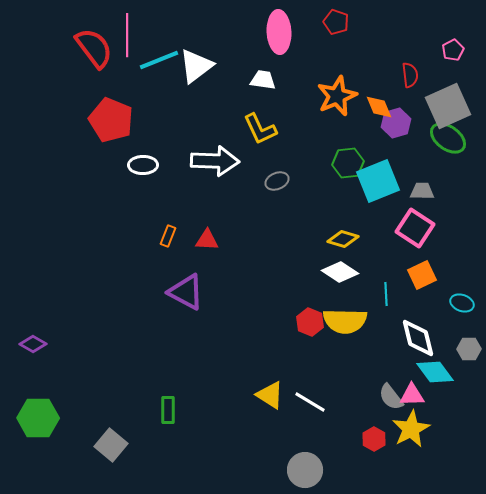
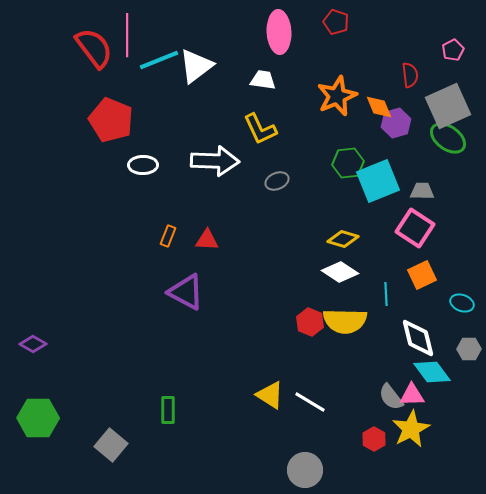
cyan diamond at (435, 372): moved 3 px left
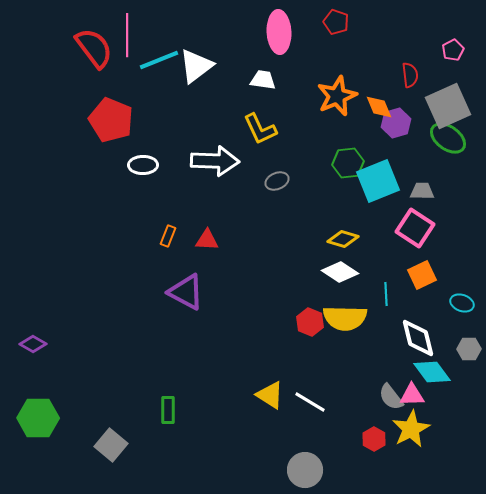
yellow semicircle at (345, 321): moved 3 px up
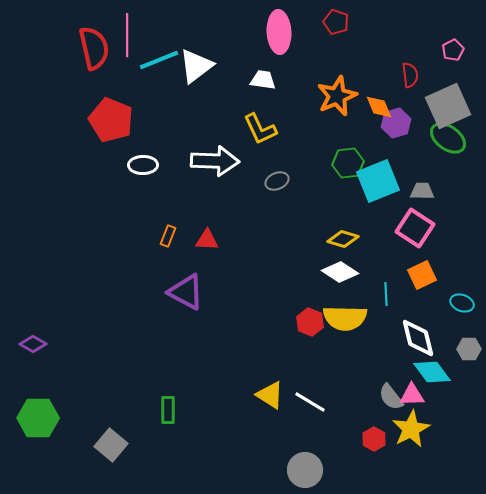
red semicircle at (94, 48): rotated 24 degrees clockwise
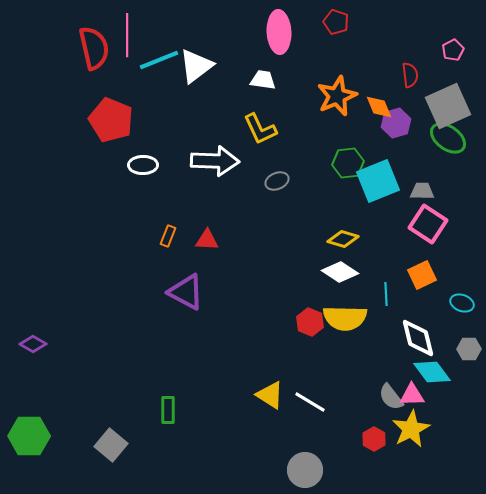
pink square at (415, 228): moved 13 px right, 4 px up
green hexagon at (38, 418): moved 9 px left, 18 px down
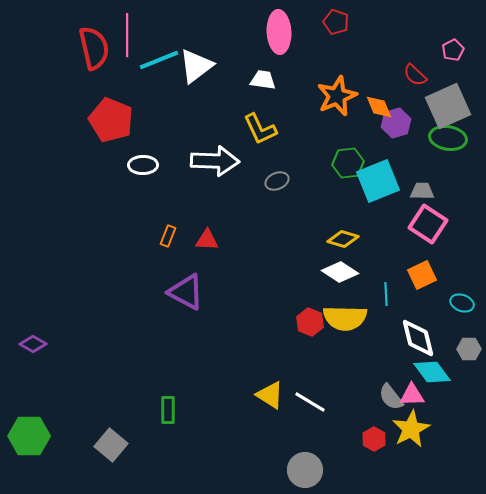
red semicircle at (410, 75): moved 5 px right; rotated 140 degrees clockwise
green ellipse at (448, 138): rotated 27 degrees counterclockwise
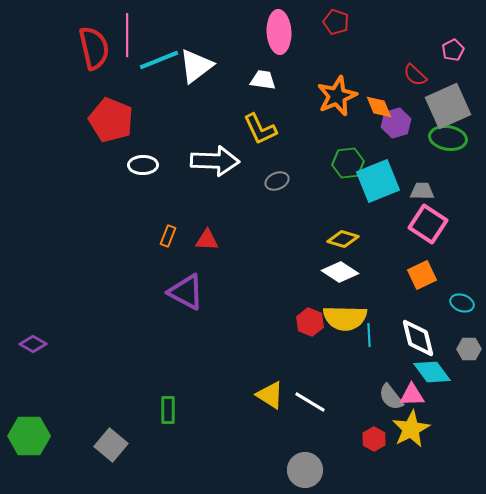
cyan line at (386, 294): moved 17 px left, 41 px down
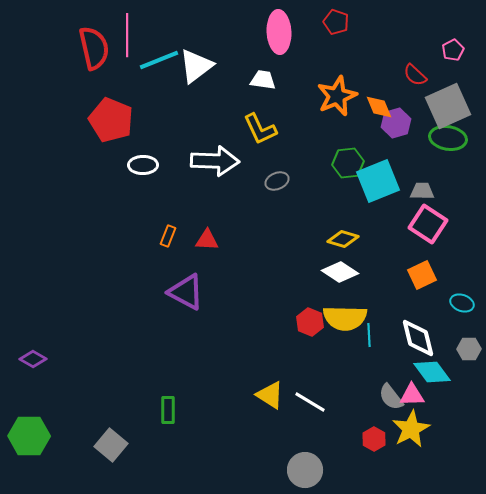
purple diamond at (33, 344): moved 15 px down
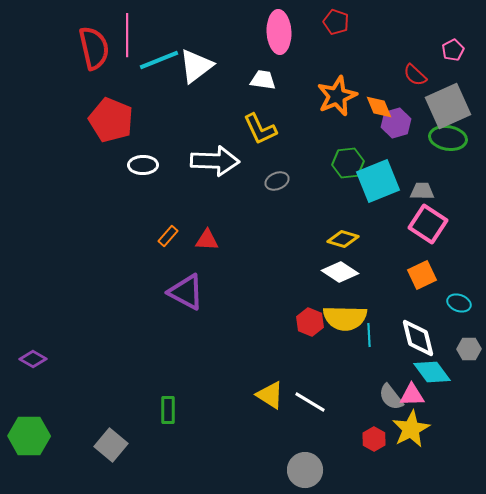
orange rectangle at (168, 236): rotated 20 degrees clockwise
cyan ellipse at (462, 303): moved 3 px left
